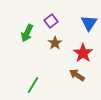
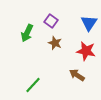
purple square: rotated 16 degrees counterclockwise
brown star: rotated 16 degrees counterclockwise
red star: moved 3 px right, 2 px up; rotated 24 degrees counterclockwise
green line: rotated 12 degrees clockwise
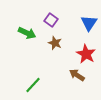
purple square: moved 1 px up
green arrow: rotated 90 degrees counterclockwise
red star: moved 3 px down; rotated 18 degrees clockwise
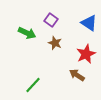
blue triangle: rotated 30 degrees counterclockwise
red star: rotated 18 degrees clockwise
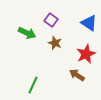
green line: rotated 18 degrees counterclockwise
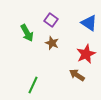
green arrow: rotated 36 degrees clockwise
brown star: moved 3 px left
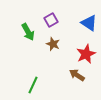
purple square: rotated 24 degrees clockwise
green arrow: moved 1 px right, 1 px up
brown star: moved 1 px right, 1 px down
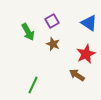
purple square: moved 1 px right, 1 px down
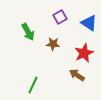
purple square: moved 8 px right, 4 px up
brown star: rotated 16 degrees counterclockwise
red star: moved 2 px left, 1 px up
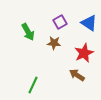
purple square: moved 5 px down
brown star: moved 1 px right, 1 px up
